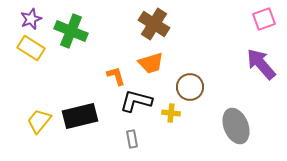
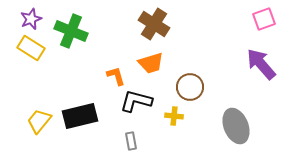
yellow cross: moved 3 px right, 3 px down
gray rectangle: moved 1 px left, 2 px down
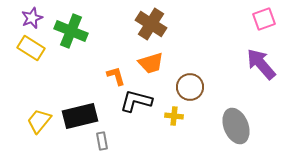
purple star: moved 1 px right, 1 px up
brown cross: moved 3 px left
gray rectangle: moved 29 px left
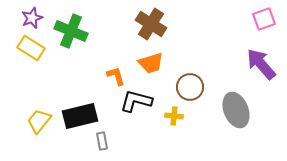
gray ellipse: moved 16 px up
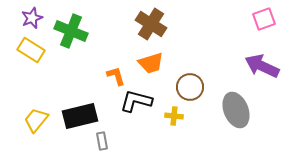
yellow rectangle: moved 2 px down
purple arrow: moved 1 px right, 2 px down; rotated 24 degrees counterclockwise
yellow trapezoid: moved 3 px left, 1 px up
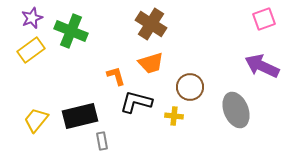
yellow rectangle: rotated 68 degrees counterclockwise
black L-shape: moved 1 px down
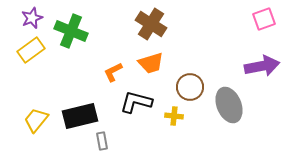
purple arrow: rotated 144 degrees clockwise
orange L-shape: moved 3 px left, 4 px up; rotated 100 degrees counterclockwise
gray ellipse: moved 7 px left, 5 px up
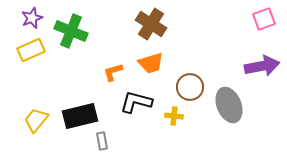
yellow rectangle: rotated 12 degrees clockwise
orange L-shape: rotated 10 degrees clockwise
